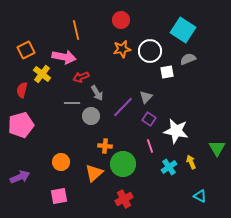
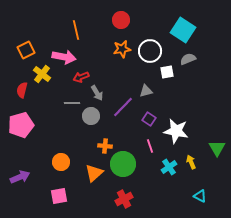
gray triangle: moved 6 px up; rotated 32 degrees clockwise
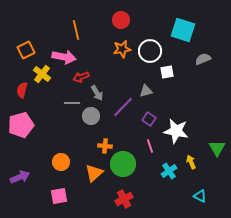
cyan square: rotated 15 degrees counterclockwise
gray semicircle: moved 15 px right
cyan cross: moved 4 px down
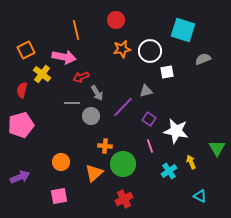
red circle: moved 5 px left
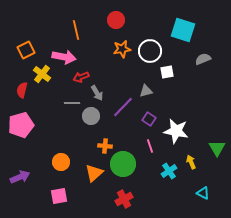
cyan triangle: moved 3 px right, 3 px up
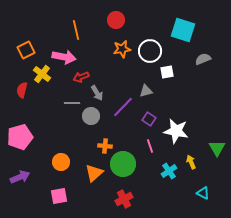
pink pentagon: moved 1 px left, 12 px down
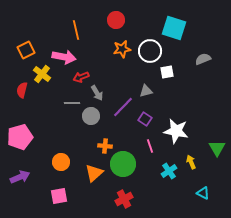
cyan square: moved 9 px left, 2 px up
purple square: moved 4 px left
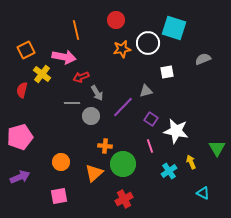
white circle: moved 2 px left, 8 px up
purple square: moved 6 px right
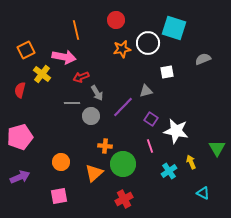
red semicircle: moved 2 px left
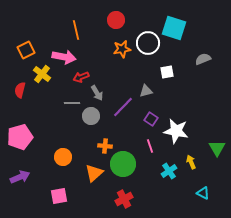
orange circle: moved 2 px right, 5 px up
